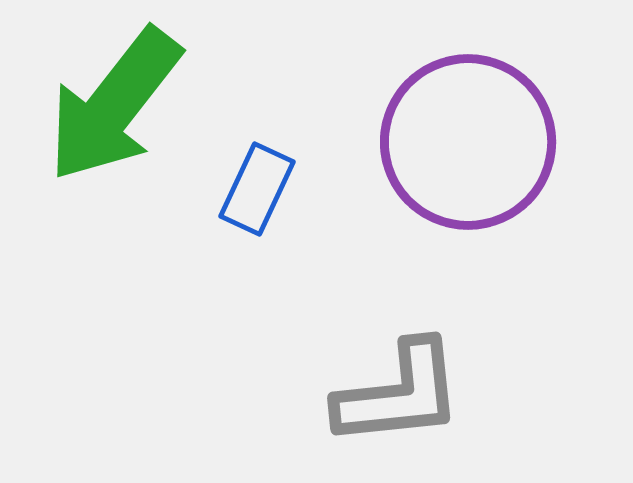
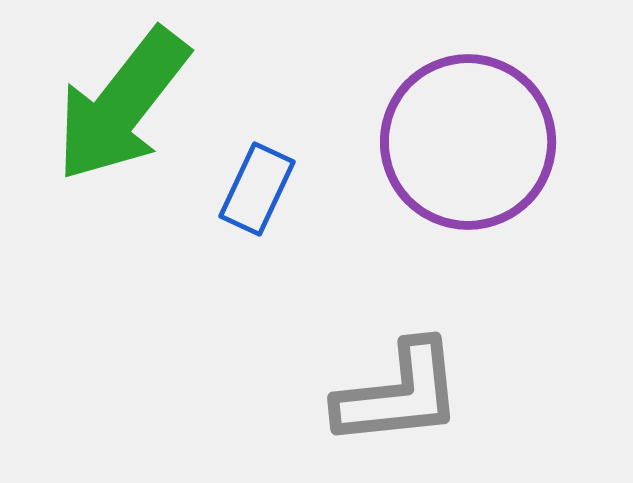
green arrow: moved 8 px right
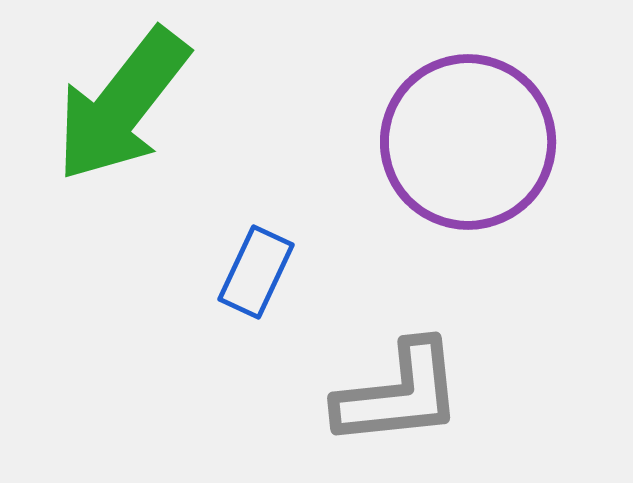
blue rectangle: moved 1 px left, 83 px down
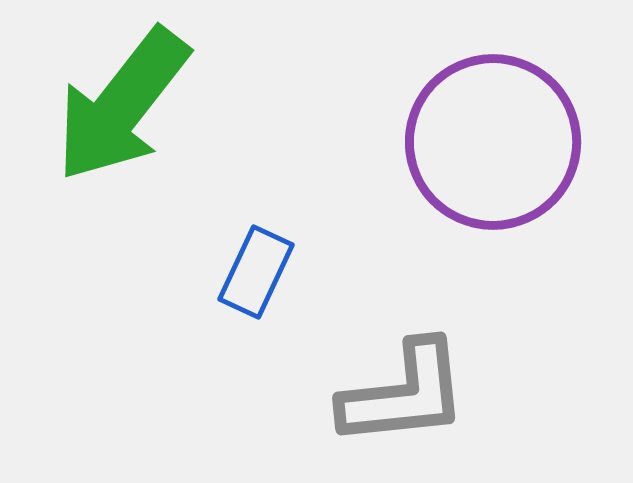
purple circle: moved 25 px right
gray L-shape: moved 5 px right
